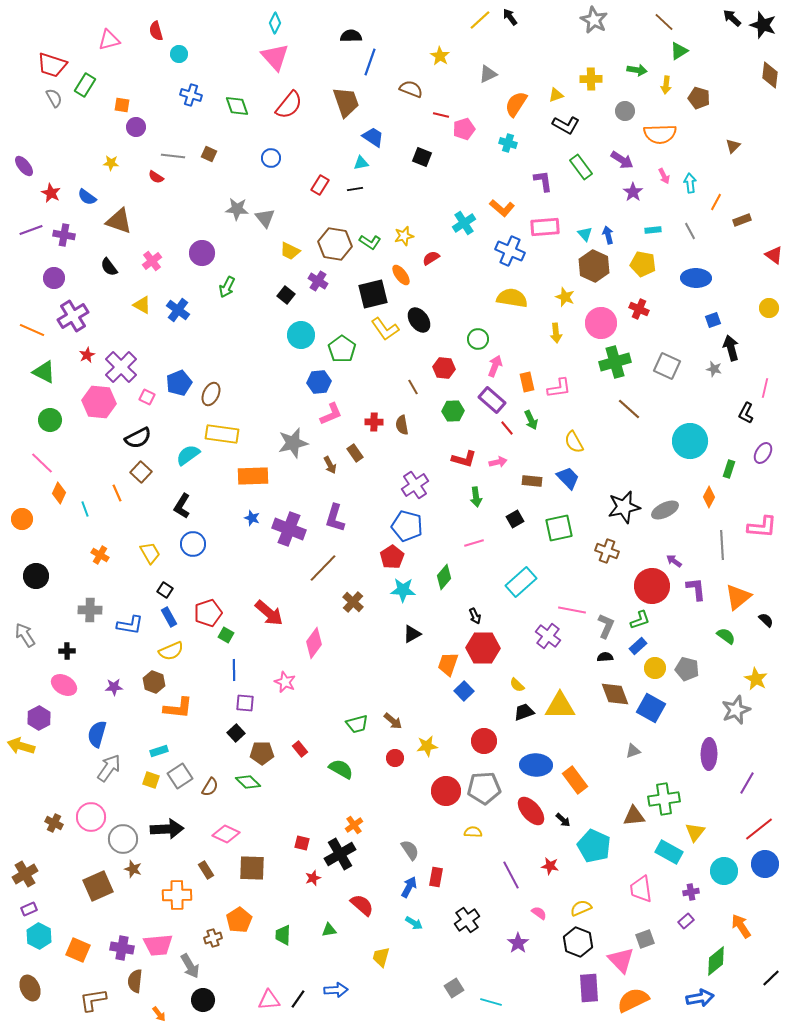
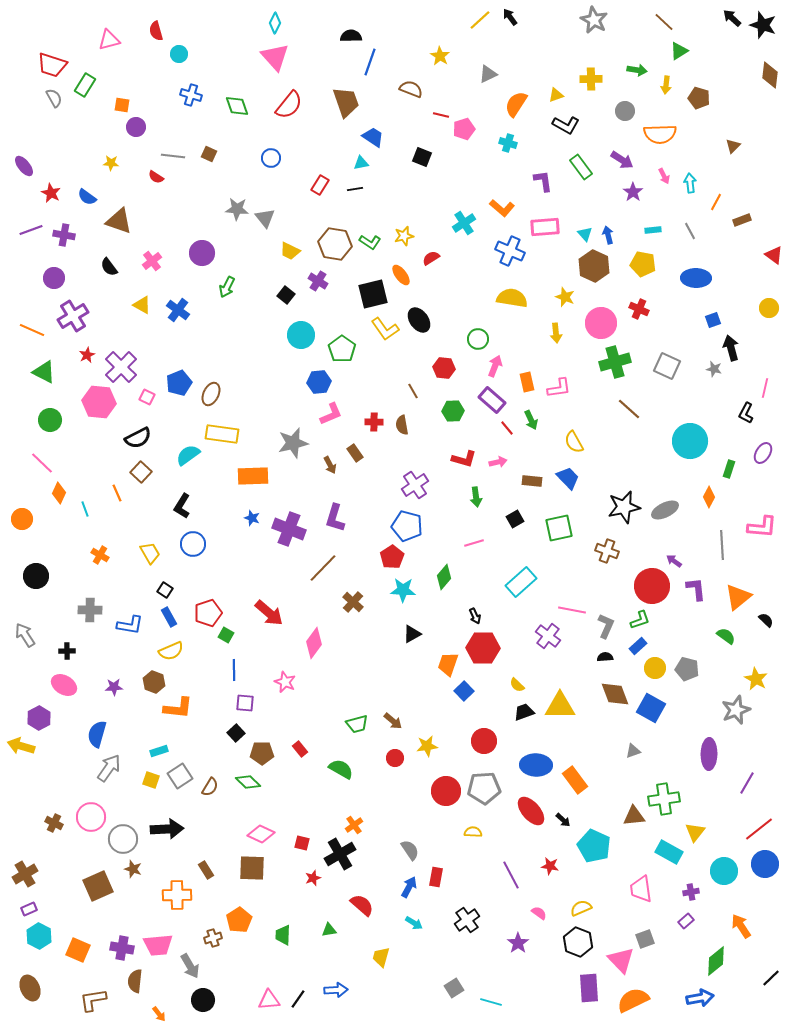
brown line at (413, 387): moved 4 px down
pink diamond at (226, 834): moved 35 px right
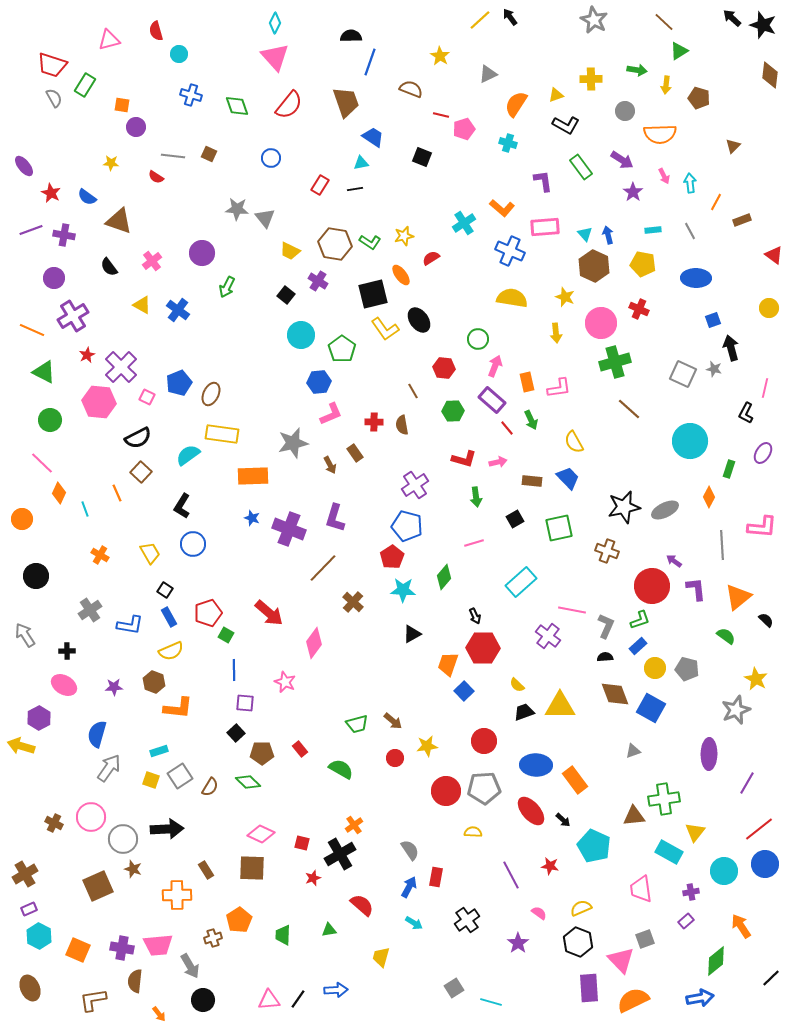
gray square at (667, 366): moved 16 px right, 8 px down
gray cross at (90, 610): rotated 35 degrees counterclockwise
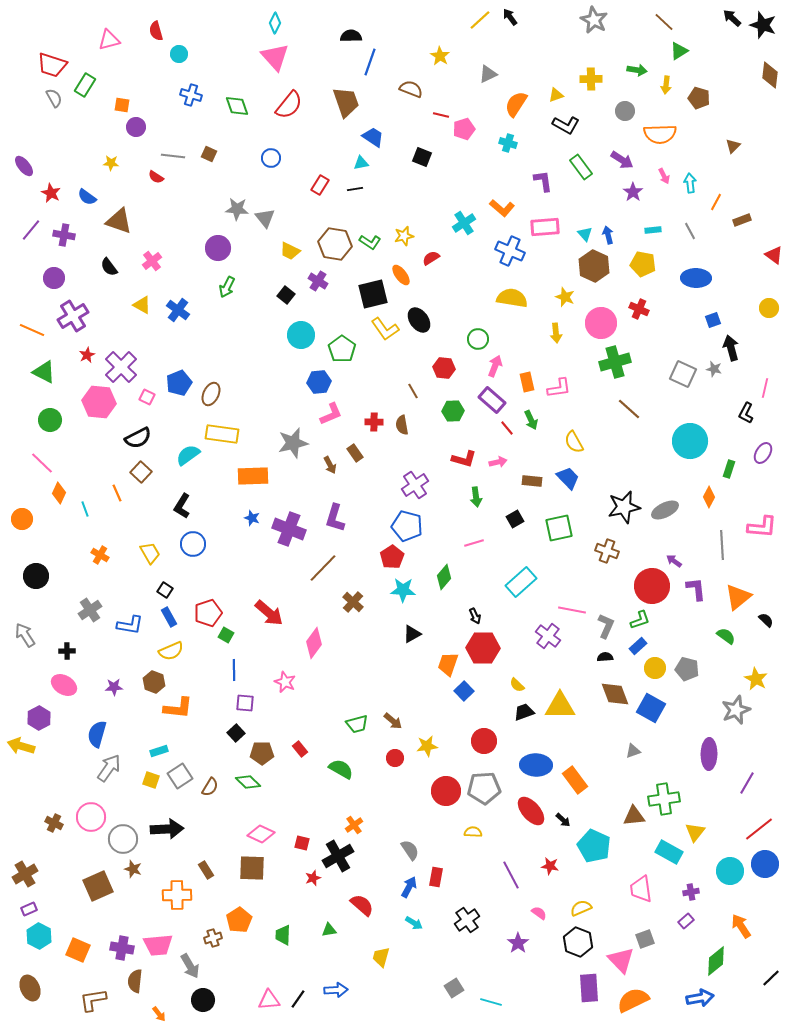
purple line at (31, 230): rotated 30 degrees counterclockwise
purple circle at (202, 253): moved 16 px right, 5 px up
black cross at (340, 854): moved 2 px left, 2 px down
cyan circle at (724, 871): moved 6 px right
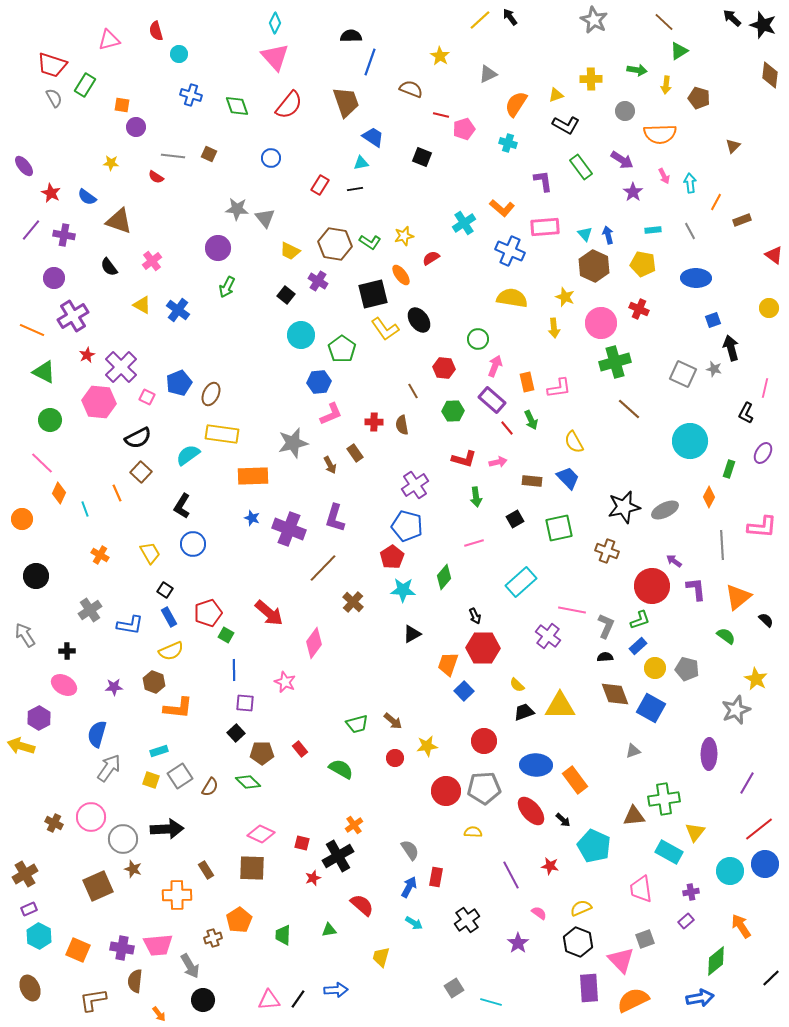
yellow arrow at (556, 333): moved 2 px left, 5 px up
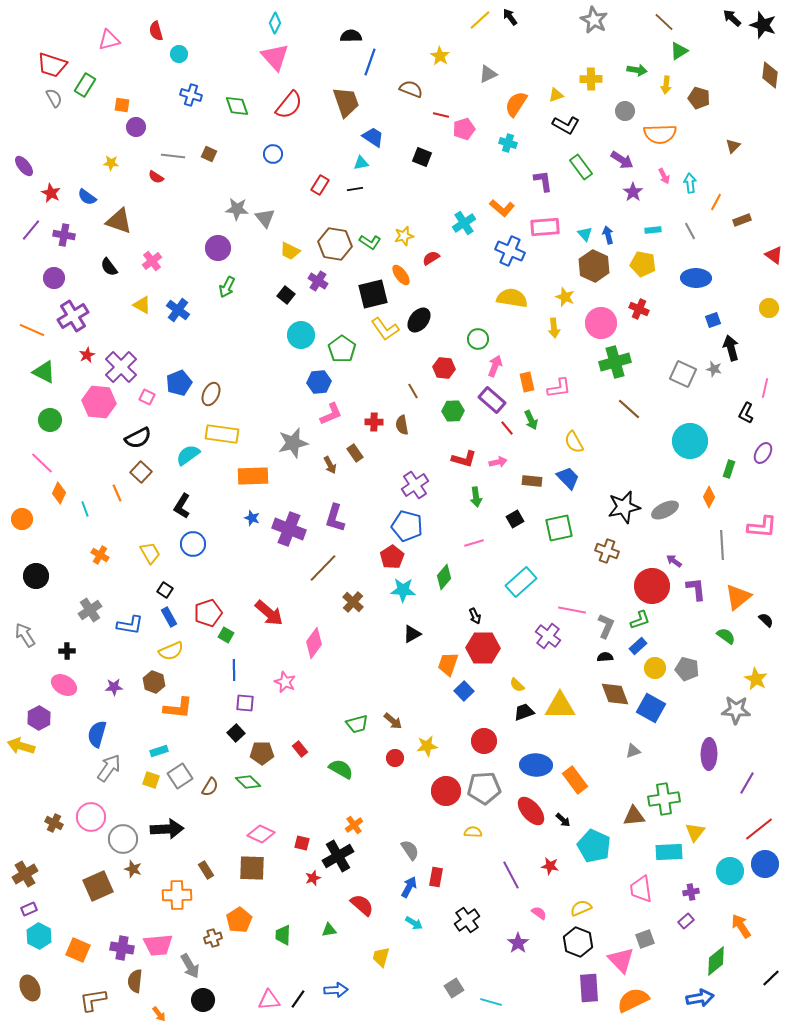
blue circle at (271, 158): moved 2 px right, 4 px up
black ellipse at (419, 320): rotated 75 degrees clockwise
gray star at (736, 710): rotated 24 degrees clockwise
cyan rectangle at (669, 852): rotated 32 degrees counterclockwise
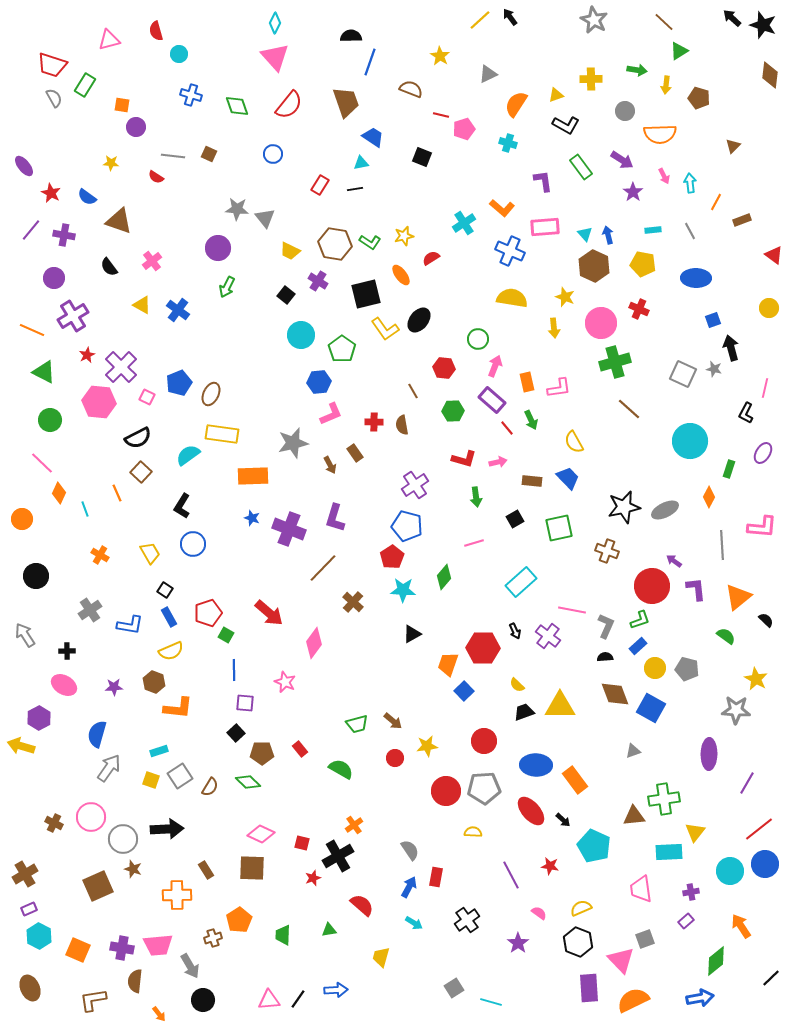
black square at (373, 294): moved 7 px left
black arrow at (475, 616): moved 40 px right, 15 px down
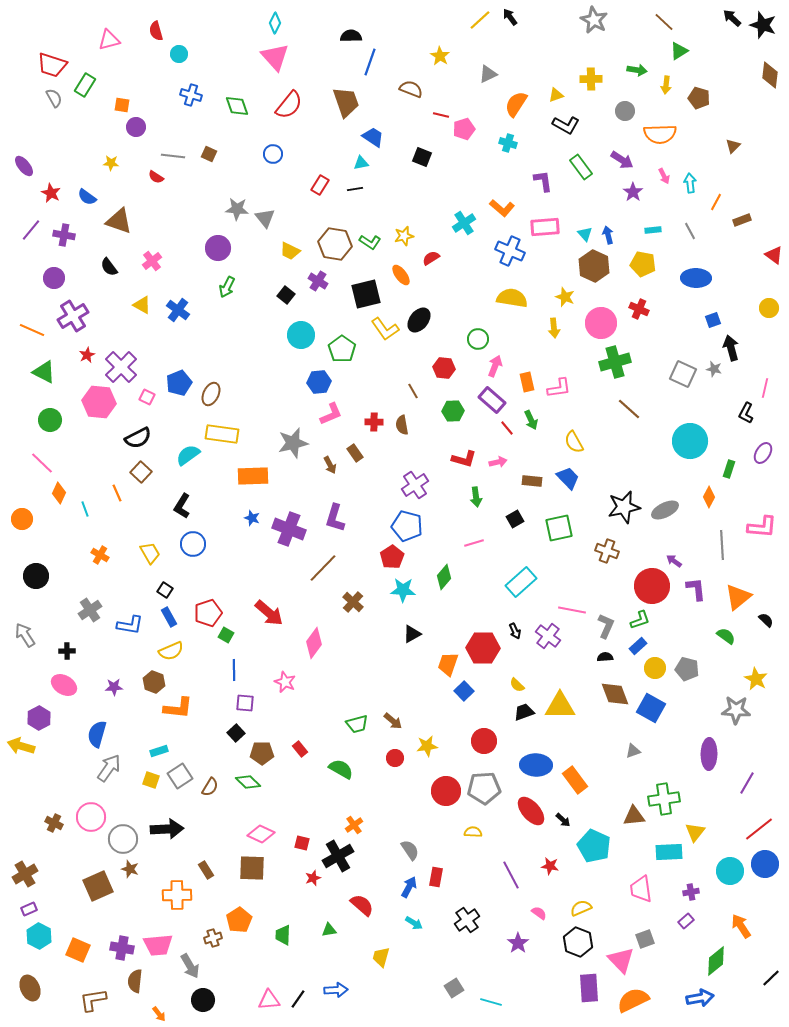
brown star at (133, 869): moved 3 px left
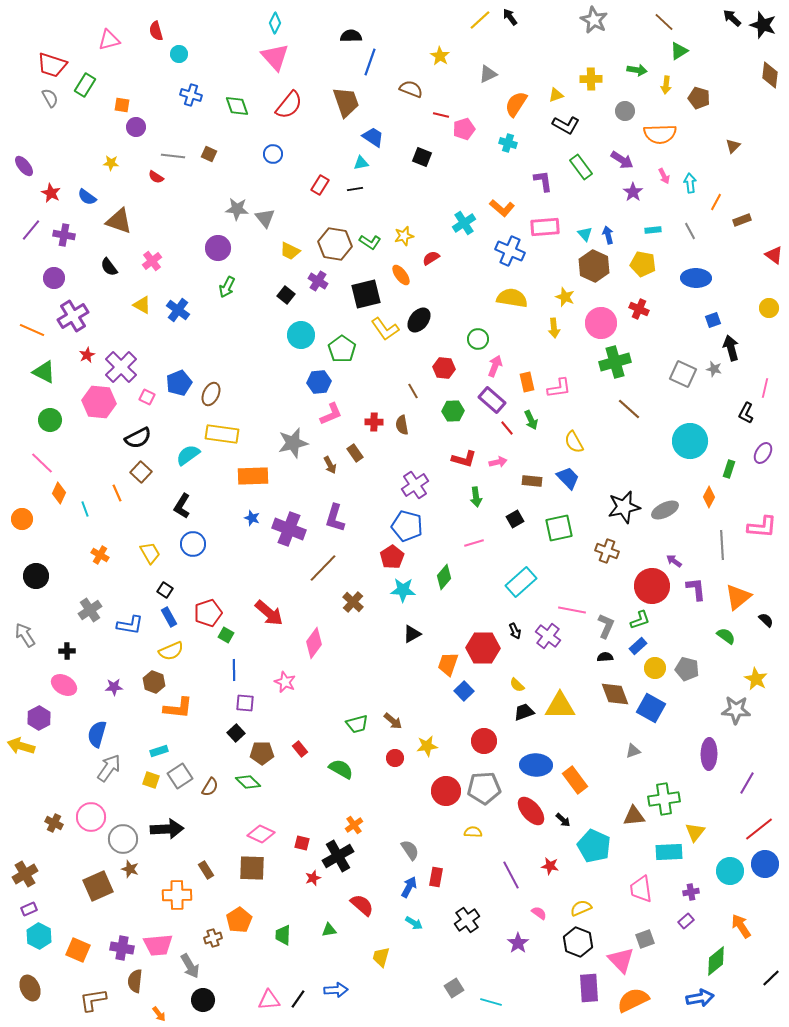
gray semicircle at (54, 98): moved 4 px left
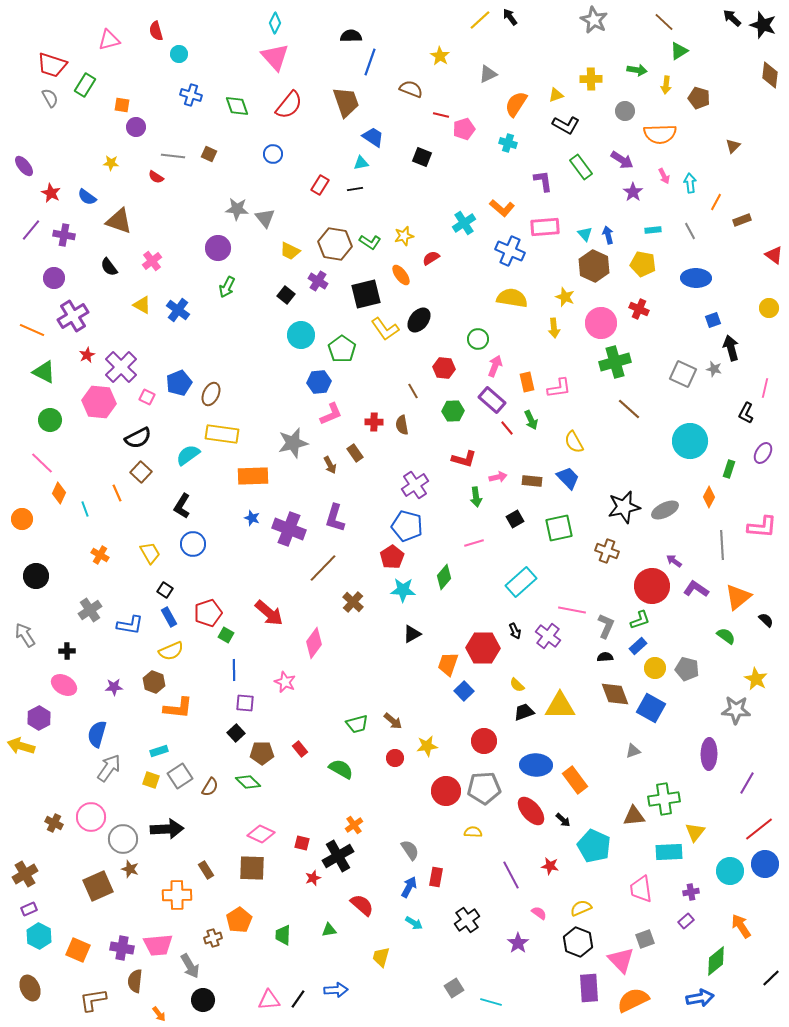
pink arrow at (498, 462): moved 15 px down
purple L-shape at (696, 589): rotated 50 degrees counterclockwise
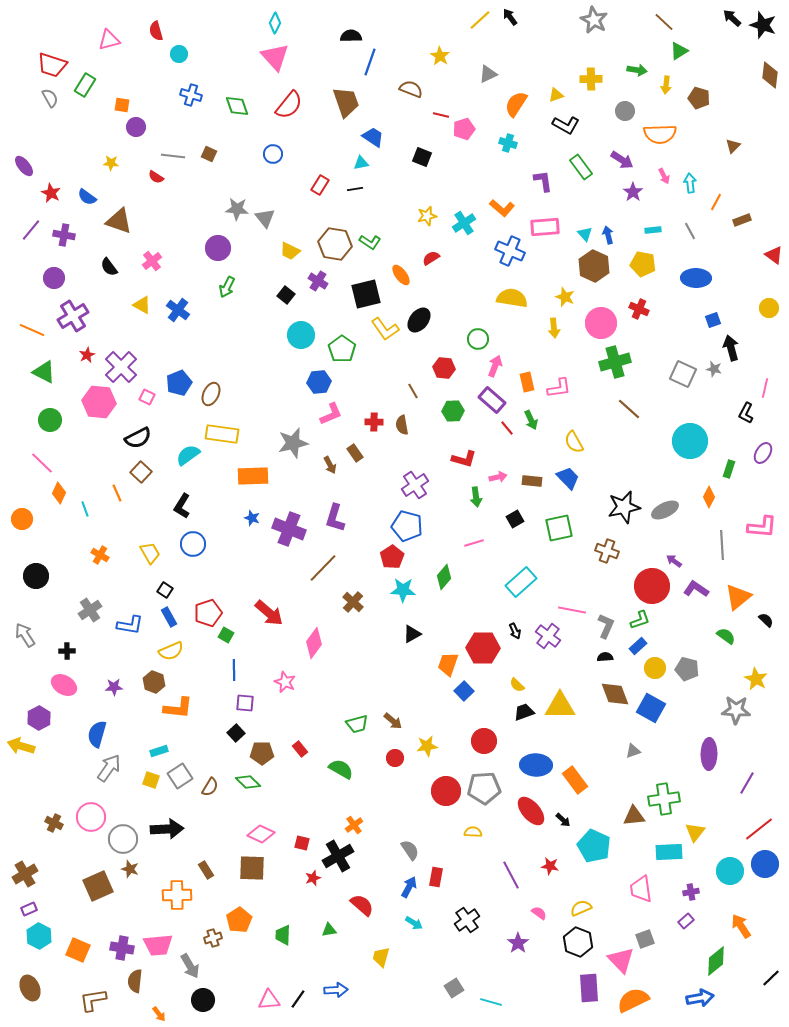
yellow star at (404, 236): moved 23 px right, 20 px up
